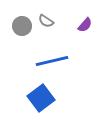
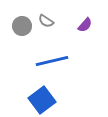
blue square: moved 1 px right, 2 px down
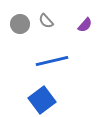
gray semicircle: rotated 14 degrees clockwise
gray circle: moved 2 px left, 2 px up
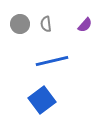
gray semicircle: moved 3 px down; rotated 35 degrees clockwise
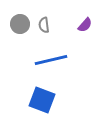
gray semicircle: moved 2 px left, 1 px down
blue line: moved 1 px left, 1 px up
blue square: rotated 32 degrees counterclockwise
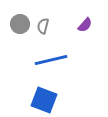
gray semicircle: moved 1 px left, 1 px down; rotated 21 degrees clockwise
blue square: moved 2 px right
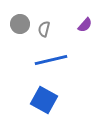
gray semicircle: moved 1 px right, 3 px down
blue square: rotated 8 degrees clockwise
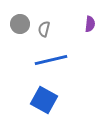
purple semicircle: moved 5 px right, 1 px up; rotated 35 degrees counterclockwise
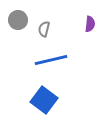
gray circle: moved 2 px left, 4 px up
blue square: rotated 8 degrees clockwise
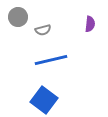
gray circle: moved 3 px up
gray semicircle: moved 1 px left, 1 px down; rotated 119 degrees counterclockwise
